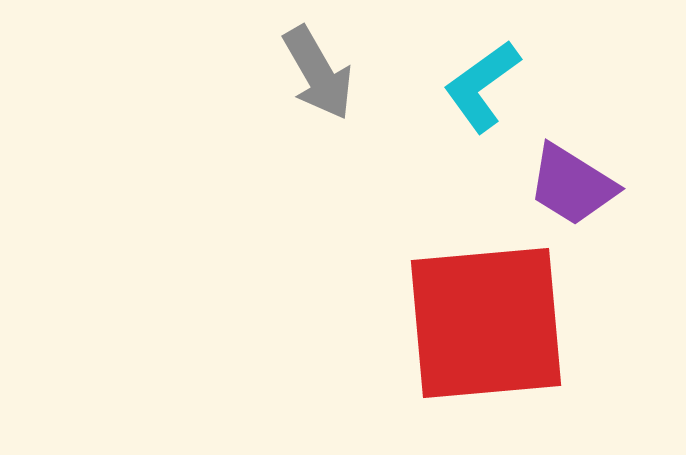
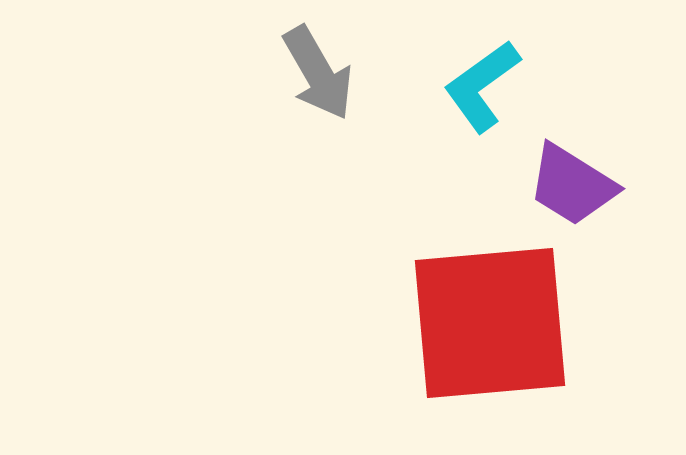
red square: moved 4 px right
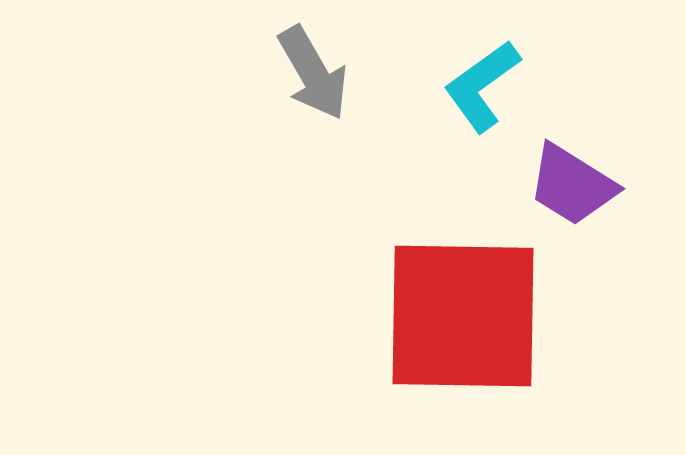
gray arrow: moved 5 px left
red square: moved 27 px left, 7 px up; rotated 6 degrees clockwise
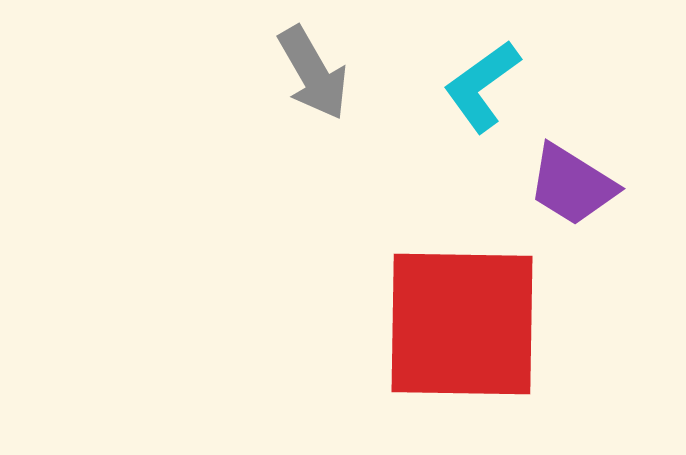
red square: moved 1 px left, 8 px down
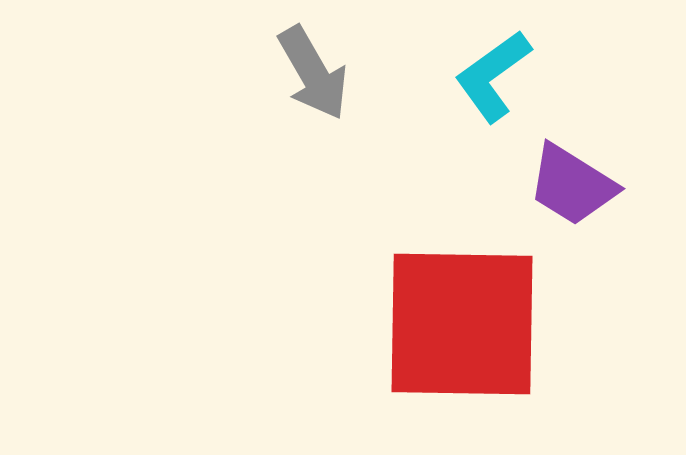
cyan L-shape: moved 11 px right, 10 px up
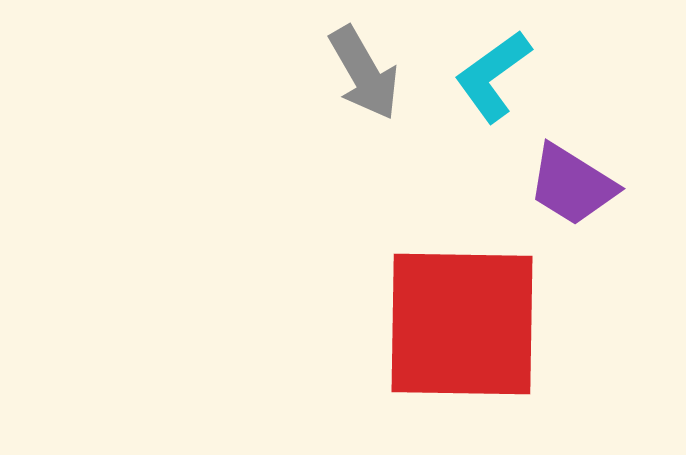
gray arrow: moved 51 px right
